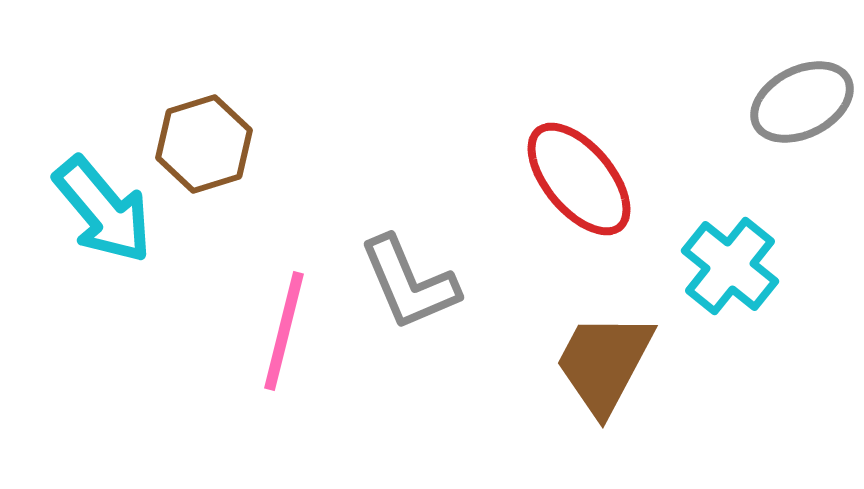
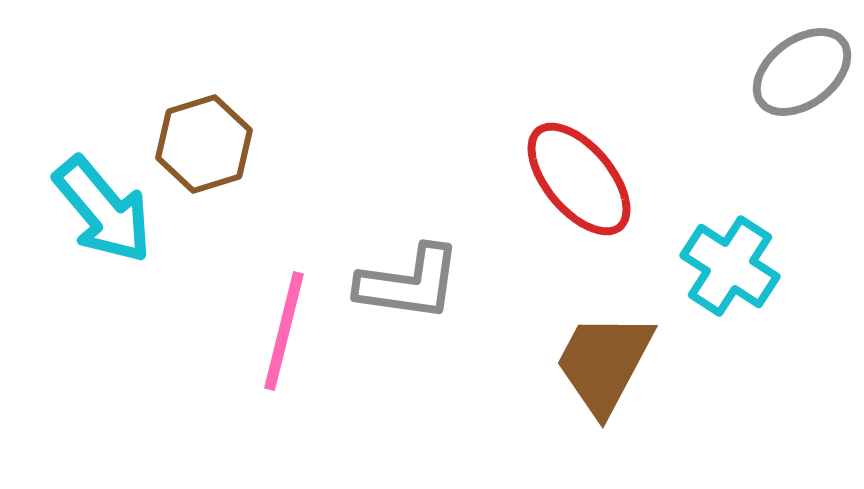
gray ellipse: moved 30 px up; rotated 10 degrees counterclockwise
cyan cross: rotated 6 degrees counterclockwise
gray L-shape: rotated 59 degrees counterclockwise
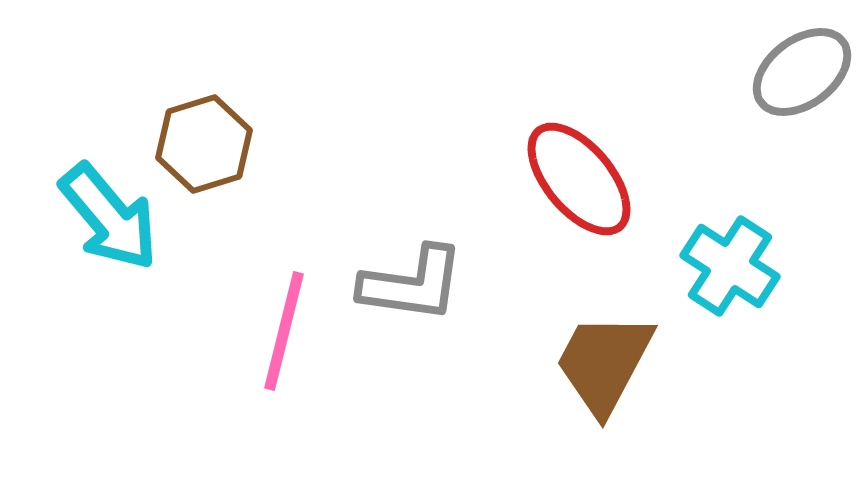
cyan arrow: moved 6 px right, 7 px down
gray L-shape: moved 3 px right, 1 px down
